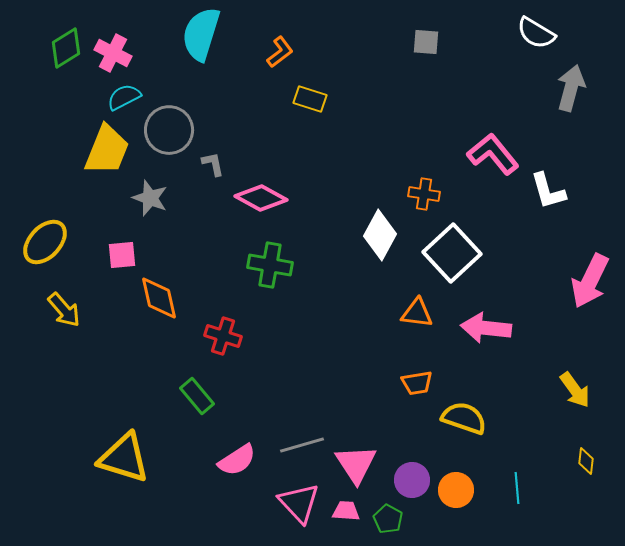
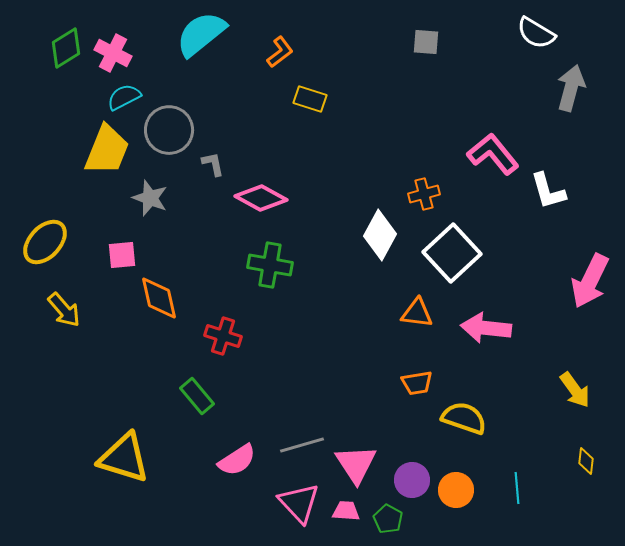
cyan semicircle at (201, 34): rotated 34 degrees clockwise
orange cross at (424, 194): rotated 24 degrees counterclockwise
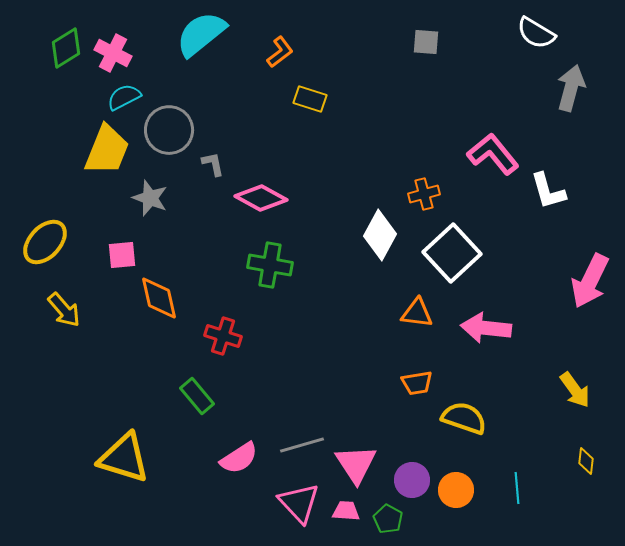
pink semicircle at (237, 460): moved 2 px right, 2 px up
